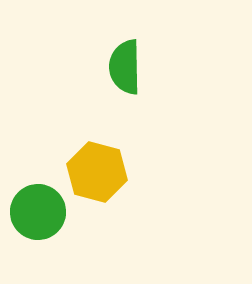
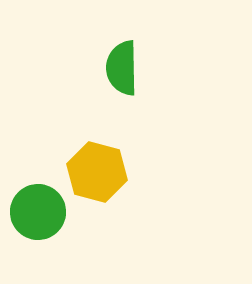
green semicircle: moved 3 px left, 1 px down
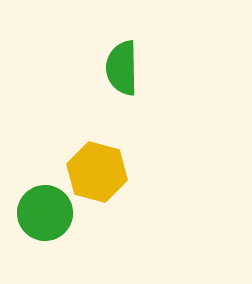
green circle: moved 7 px right, 1 px down
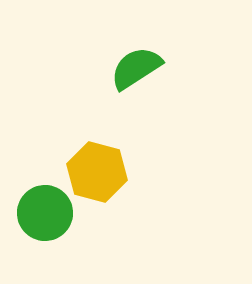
green semicircle: moved 14 px right; rotated 58 degrees clockwise
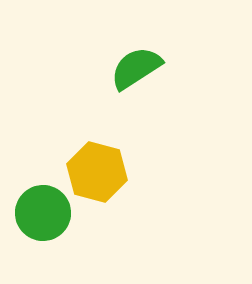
green circle: moved 2 px left
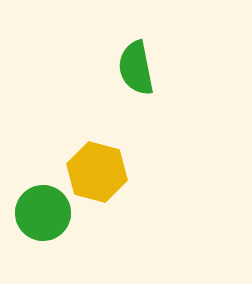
green semicircle: rotated 68 degrees counterclockwise
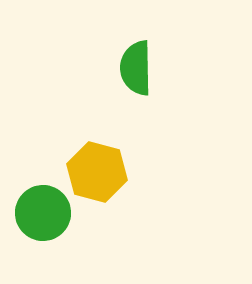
green semicircle: rotated 10 degrees clockwise
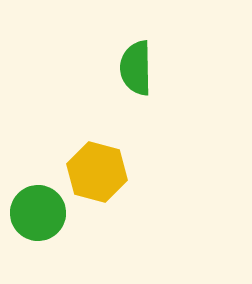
green circle: moved 5 px left
